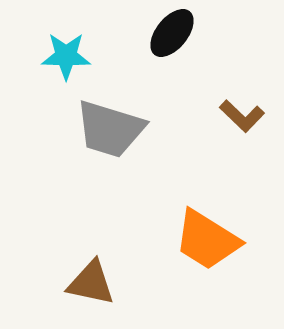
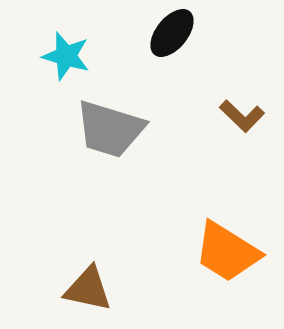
cyan star: rotated 15 degrees clockwise
orange trapezoid: moved 20 px right, 12 px down
brown triangle: moved 3 px left, 6 px down
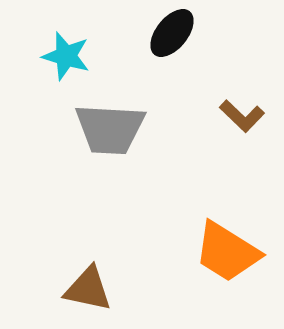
gray trapezoid: rotated 14 degrees counterclockwise
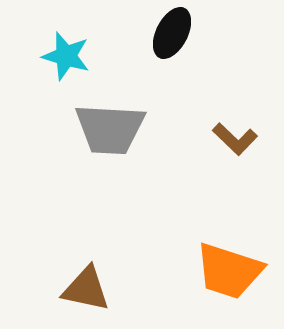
black ellipse: rotated 12 degrees counterclockwise
brown L-shape: moved 7 px left, 23 px down
orange trapezoid: moved 2 px right, 19 px down; rotated 14 degrees counterclockwise
brown triangle: moved 2 px left
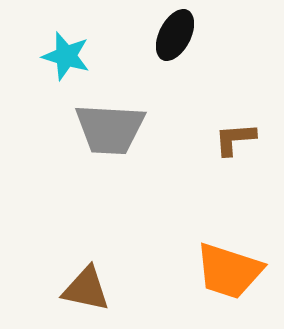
black ellipse: moved 3 px right, 2 px down
brown L-shape: rotated 132 degrees clockwise
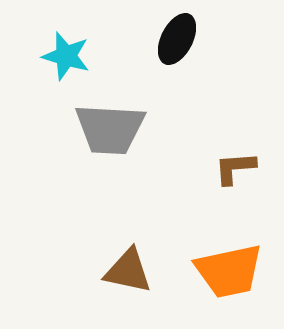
black ellipse: moved 2 px right, 4 px down
brown L-shape: moved 29 px down
orange trapezoid: rotated 30 degrees counterclockwise
brown triangle: moved 42 px right, 18 px up
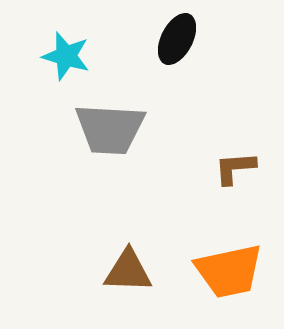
brown triangle: rotated 10 degrees counterclockwise
